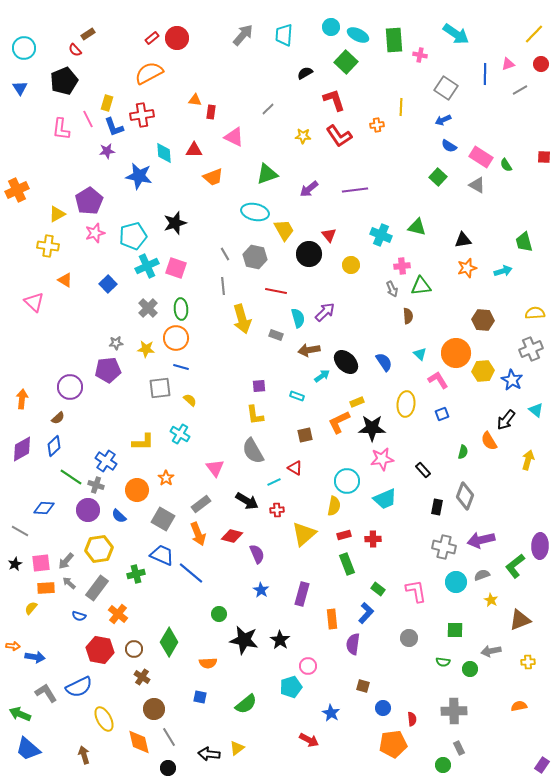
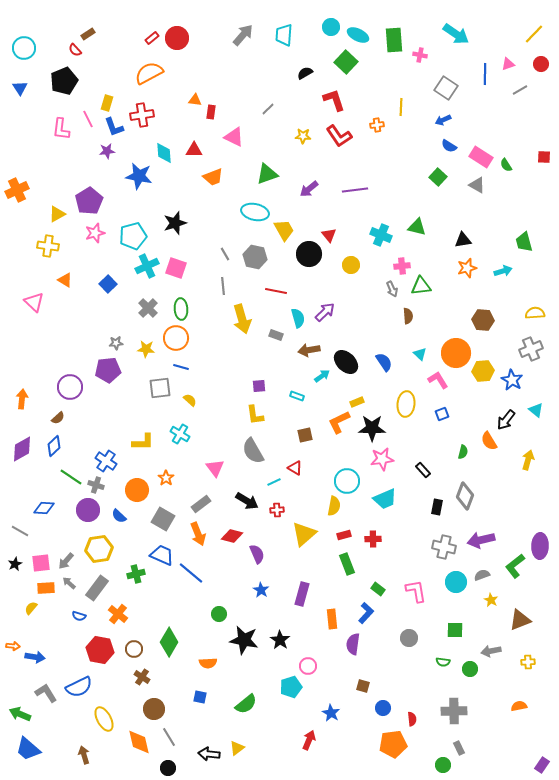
red arrow at (309, 740): rotated 96 degrees counterclockwise
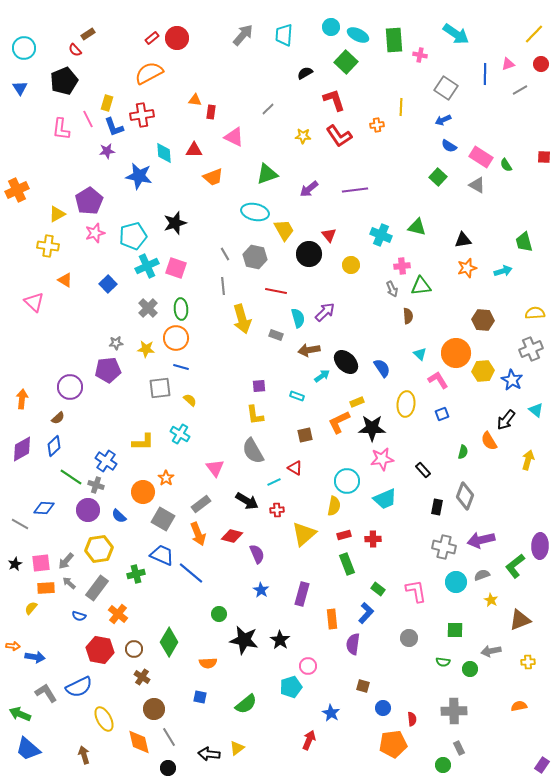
blue semicircle at (384, 362): moved 2 px left, 6 px down
orange circle at (137, 490): moved 6 px right, 2 px down
gray line at (20, 531): moved 7 px up
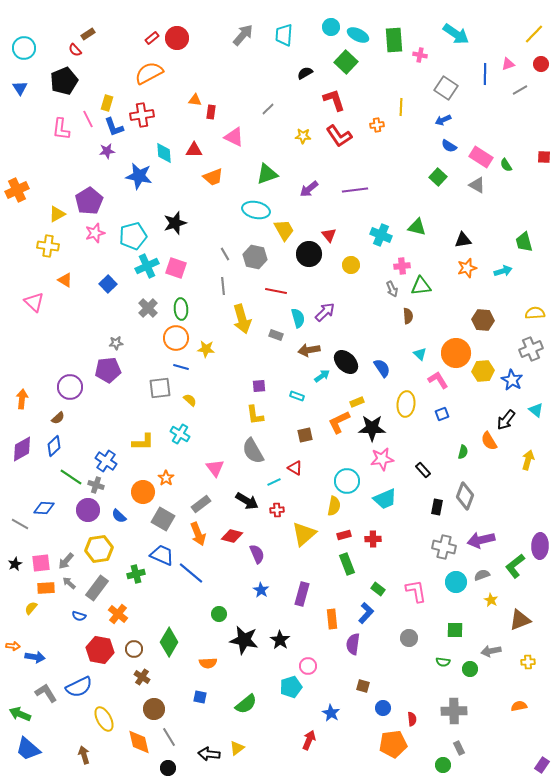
cyan ellipse at (255, 212): moved 1 px right, 2 px up
yellow star at (146, 349): moved 60 px right
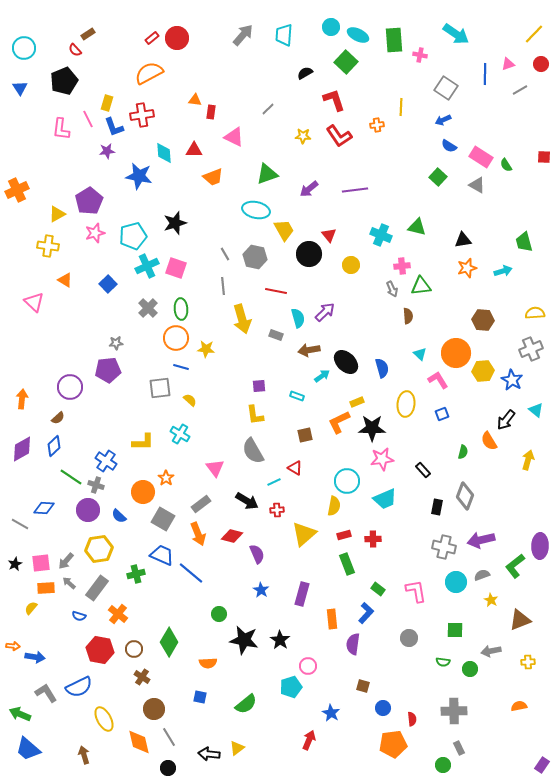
blue semicircle at (382, 368): rotated 18 degrees clockwise
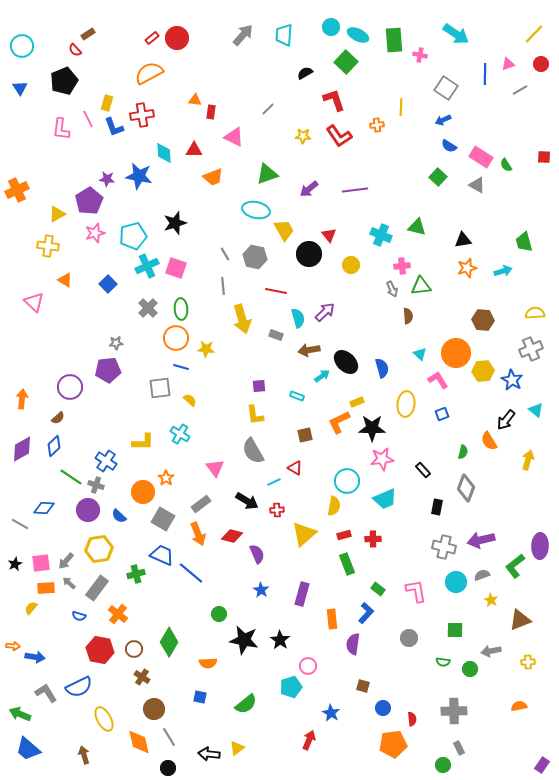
cyan circle at (24, 48): moved 2 px left, 2 px up
purple star at (107, 151): moved 28 px down; rotated 14 degrees clockwise
gray diamond at (465, 496): moved 1 px right, 8 px up
